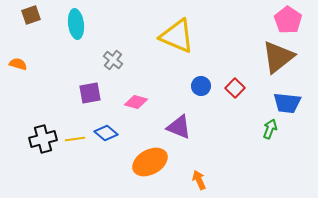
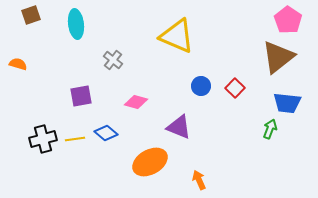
purple square: moved 9 px left, 3 px down
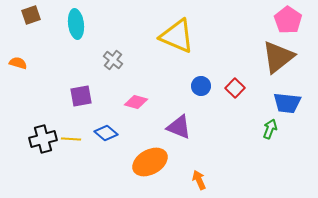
orange semicircle: moved 1 px up
yellow line: moved 4 px left; rotated 12 degrees clockwise
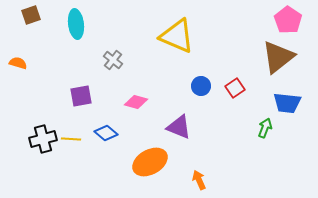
red square: rotated 12 degrees clockwise
green arrow: moved 5 px left, 1 px up
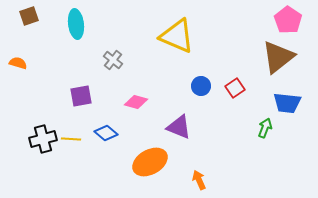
brown square: moved 2 px left, 1 px down
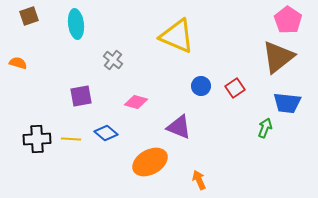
black cross: moved 6 px left; rotated 12 degrees clockwise
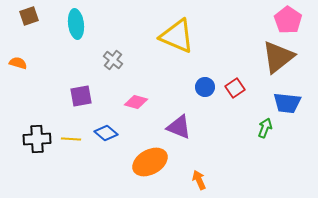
blue circle: moved 4 px right, 1 px down
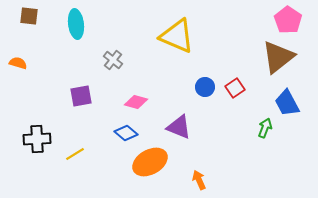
brown square: rotated 24 degrees clockwise
blue trapezoid: rotated 56 degrees clockwise
blue diamond: moved 20 px right
yellow line: moved 4 px right, 15 px down; rotated 36 degrees counterclockwise
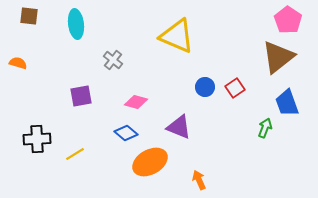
blue trapezoid: rotated 8 degrees clockwise
